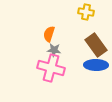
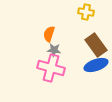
blue ellipse: rotated 20 degrees counterclockwise
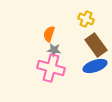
yellow cross: moved 7 px down; rotated 14 degrees clockwise
blue ellipse: moved 1 px left, 1 px down
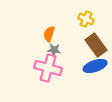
pink cross: moved 3 px left
